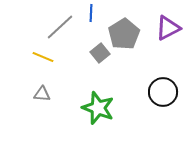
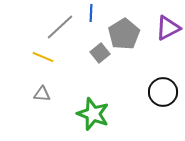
green star: moved 5 px left, 6 px down
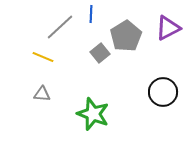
blue line: moved 1 px down
gray pentagon: moved 2 px right, 2 px down
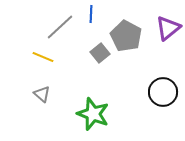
purple triangle: rotated 12 degrees counterclockwise
gray pentagon: rotated 12 degrees counterclockwise
gray triangle: rotated 36 degrees clockwise
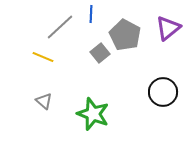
gray pentagon: moved 1 px left, 1 px up
gray triangle: moved 2 px right, 7 px down
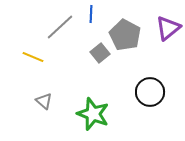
yellow line: moved 10 px left
black circle: moved 13 px left
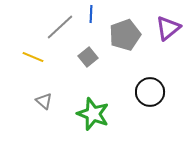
gray pentagon: rotated 24 degrees clockwise
gray square: moved 12 px left, 4 px down
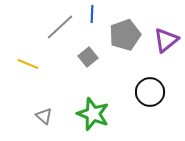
blue line: moved 1 px right
purple triangle: moved 2 px left, 12 px down
yellow line: moved 5 px left, 7 px down
gray triangle: moved 15 px down
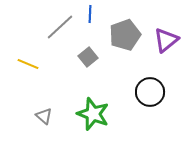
blue line: moved 2 px left
